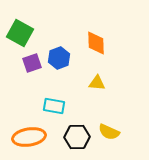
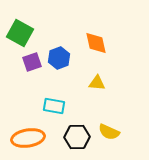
orange diamond: rotated 10 degrees counterclockwise
purple square: moved 1 px up
orange ellipse: moved 1 px left, 1 px down
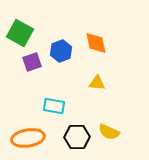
blue hexagon: moved 2 px right, 7 px up
